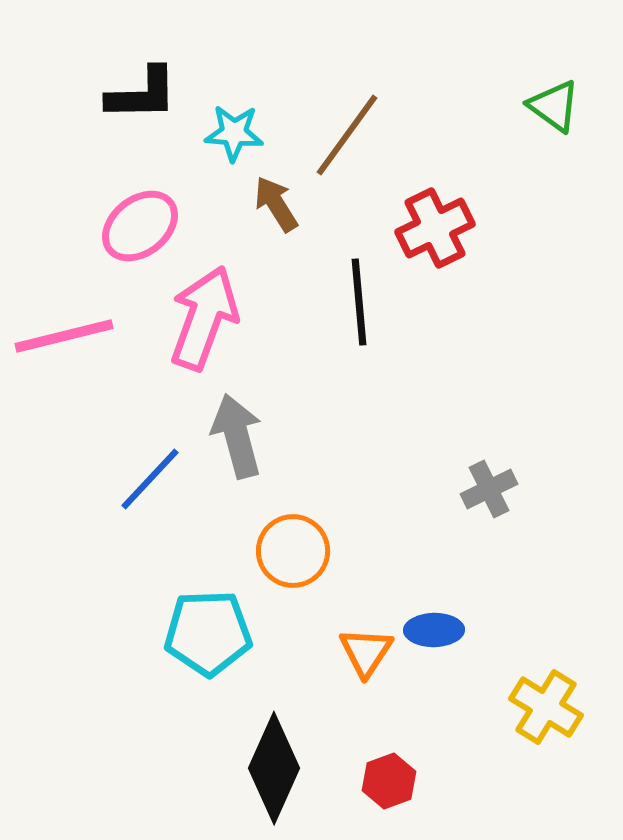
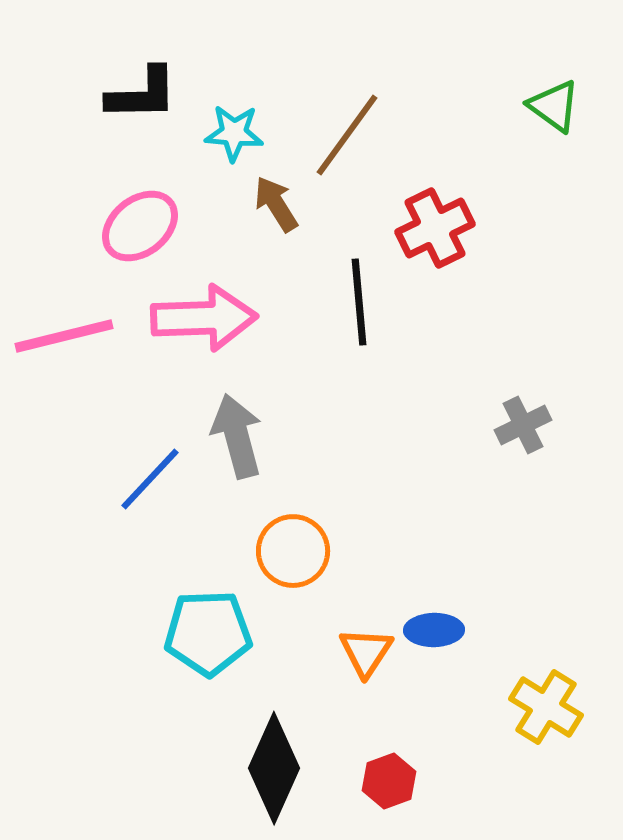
pink arrow: rotated 68 degrees clockwise
gray cross: moved 34 px right, 64 px up
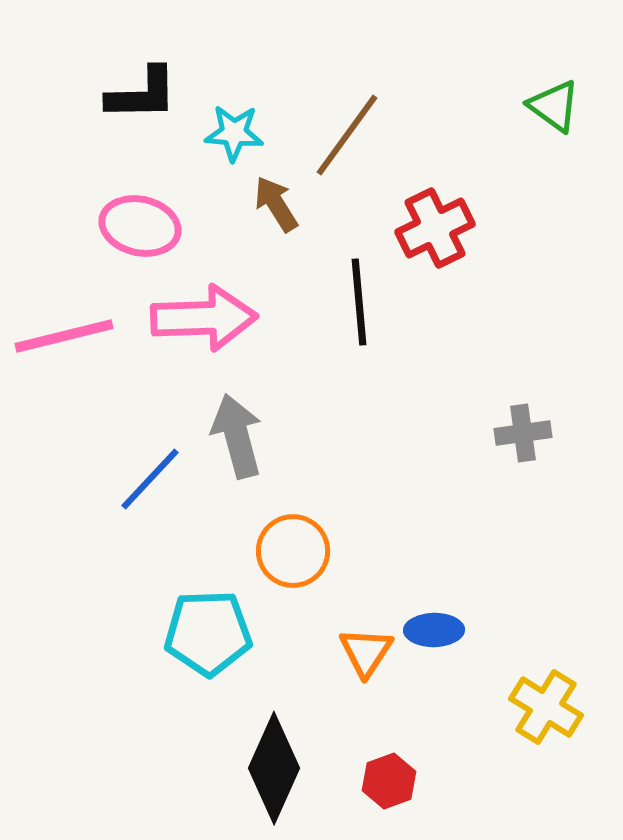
pink ellipse: rotated 52 degrees clockwise
gray cross: moved 8 px down; rotated 18 degrees clockwise
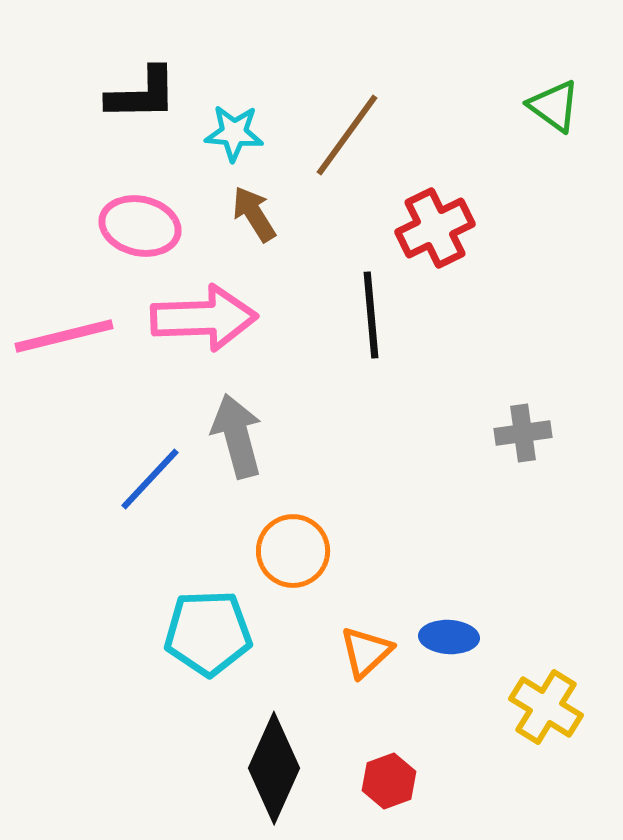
brown arrow: moved 22 px left, 10 px down
black line: moved 12 px right, 13 px down
blue ellipse: moved 15 px right, 7 px down; rotated 4 degrees clockwise
orange triangle: rotated 14 degrees clockwise
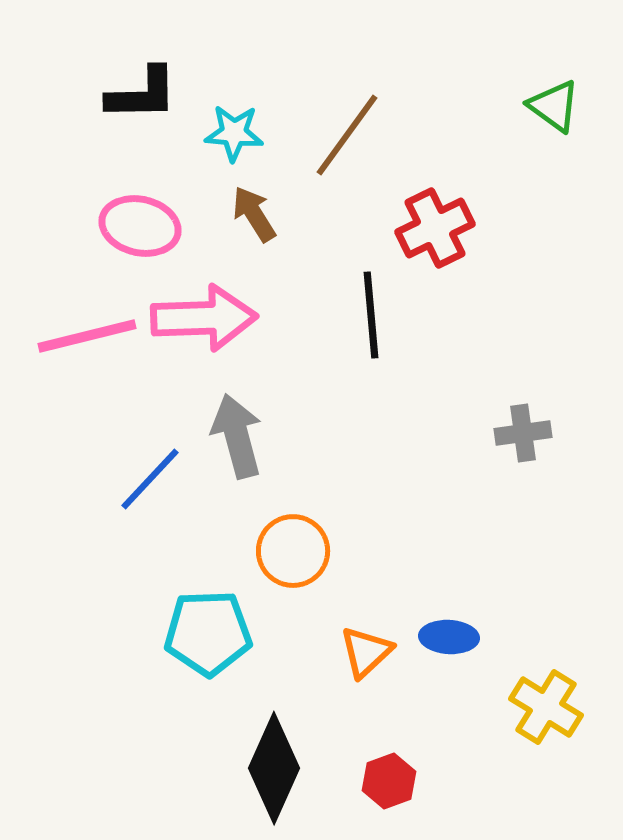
pink line: moved 23 px right
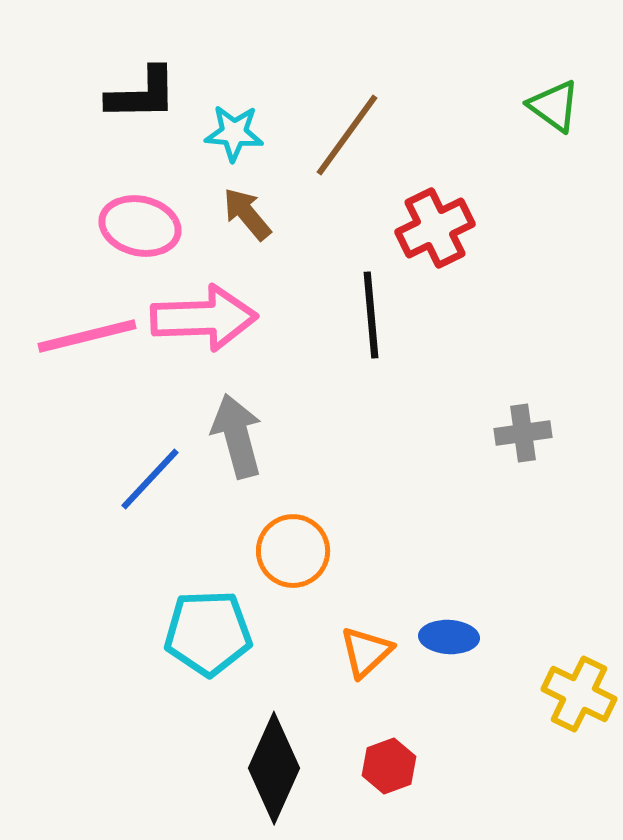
brown arrow: moved 7 px left; rotated 8 degrees counterclockwise
yellow cross: moved 33 px right, 13 px up; rotated 6 degrees counterclockwise
red hexagon: moved 15 px up
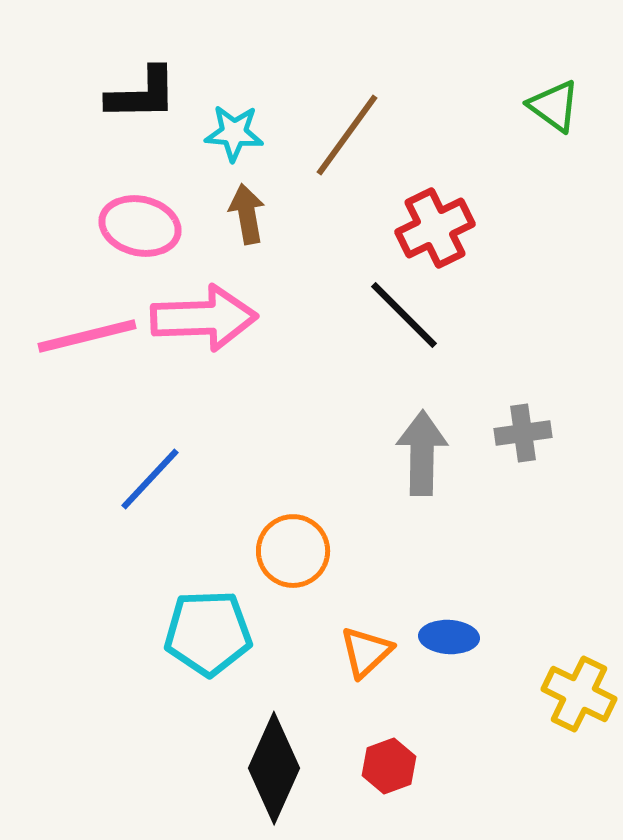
brown arrow: rotated 30 degrees clockwise
black line: moved 33 px right; rotated 40 degrees counterclockwise
gray arrow: moved 185 px right, 17 px down; rotated 16 degrees clockwise
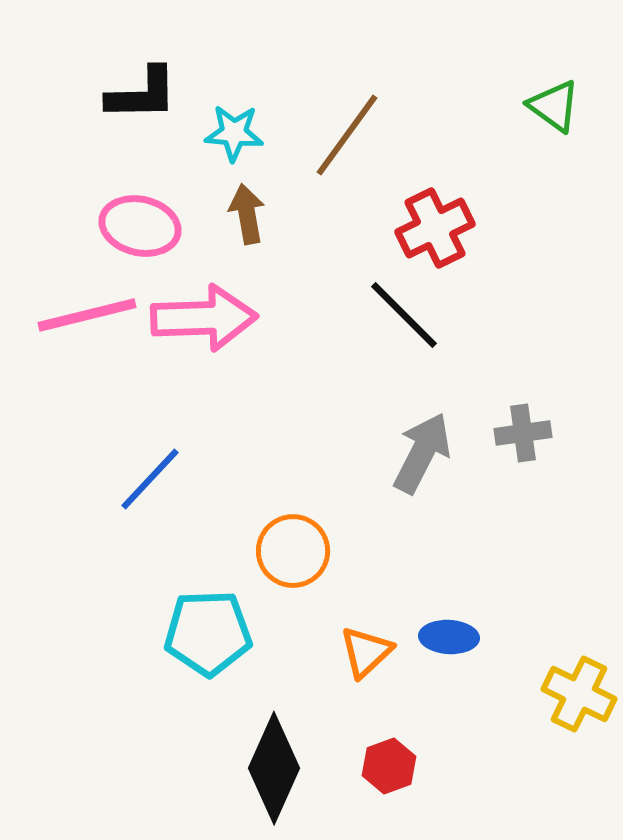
pink line: moved 21 px up
gray arrow: rotated 26 degrees clockwise
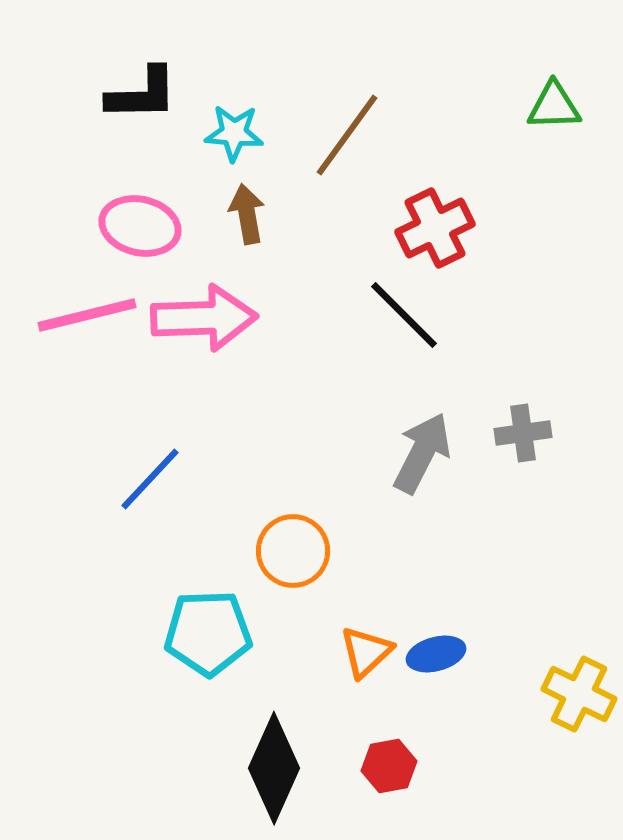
green triangle: rotated 38 degrees counterclockwise
blue ellipse: moved 13 px left, 17 px down; rotated 18 degrees counterclockwise
red hexagon: rotated 10 degrees clockwise
